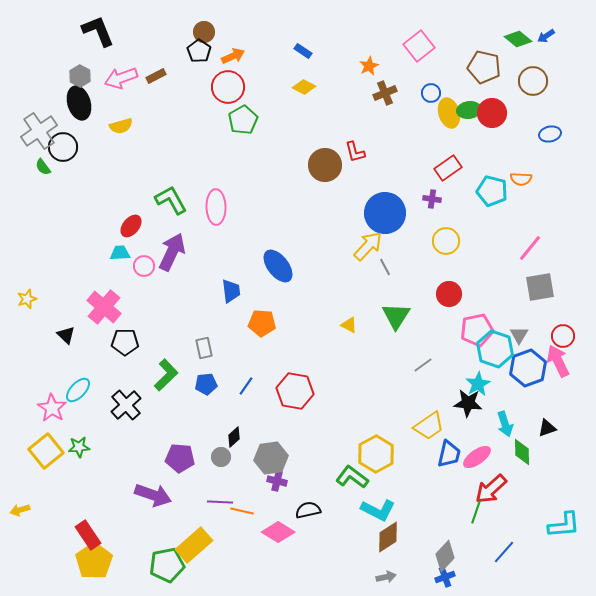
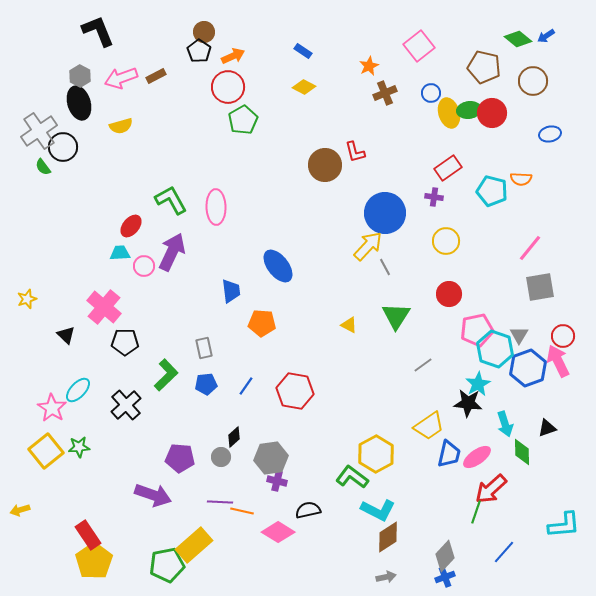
purple cross at (432, 199): moved 2 px right, 2 px up
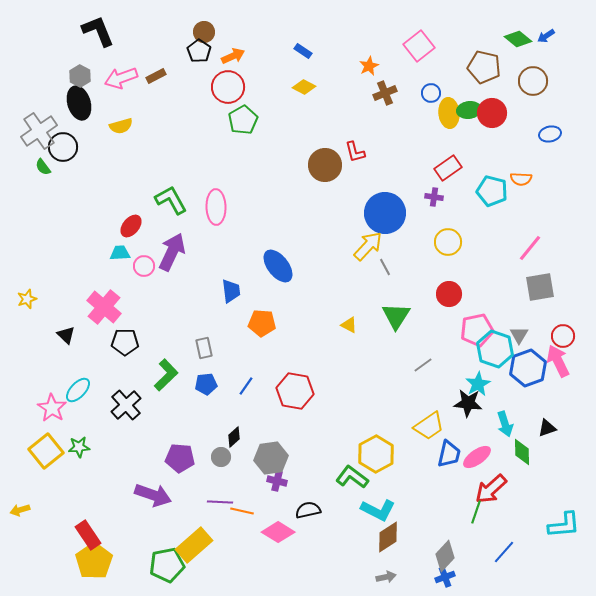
yellow ellipse at (449, 113): rotated 12 degrees clockwise
yellow circle at (446, 241): moved 2 px right, 1 px down
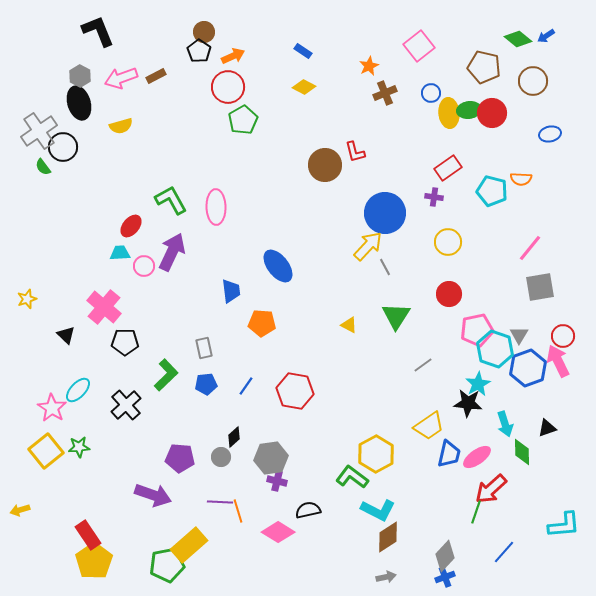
orange line at (242, 511): moved 4 px left; rotated 60 degrees clockwise
yellow rectangle at (194, 545): moved 5 px left
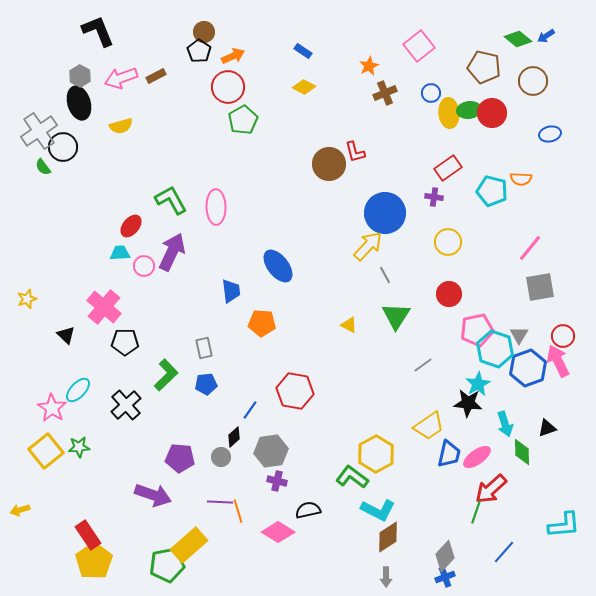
brown circle at (325, 165): moved 4 px right, 1 px up
gray line at (385, 267): moved 8 px down
blue line at (246, 386): moved 4 px right, 24 px down
gray hexagon at (271, 458): moved 7 px up
gray arrow at (386, 577): rotated 102 degrees clockwise
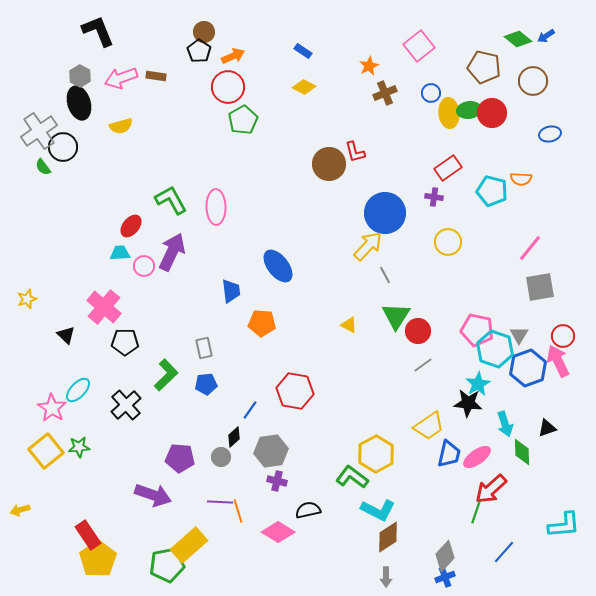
brown rectangle at (156, 76): rotated 36 degrees clockwise
red circle at (449, 294): moved 31 px left, 37 px down
pink pentagon at (477, 330): rotated 24 degrees clockwise
yellow pentagon at (94, 561): moved 4 px right, 2 px up
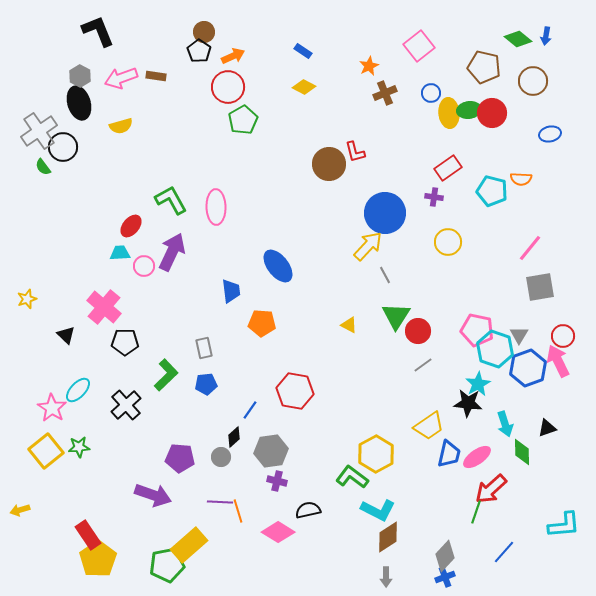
blue arrow at (546, 36): rotated 48 degrees counterclockwise
